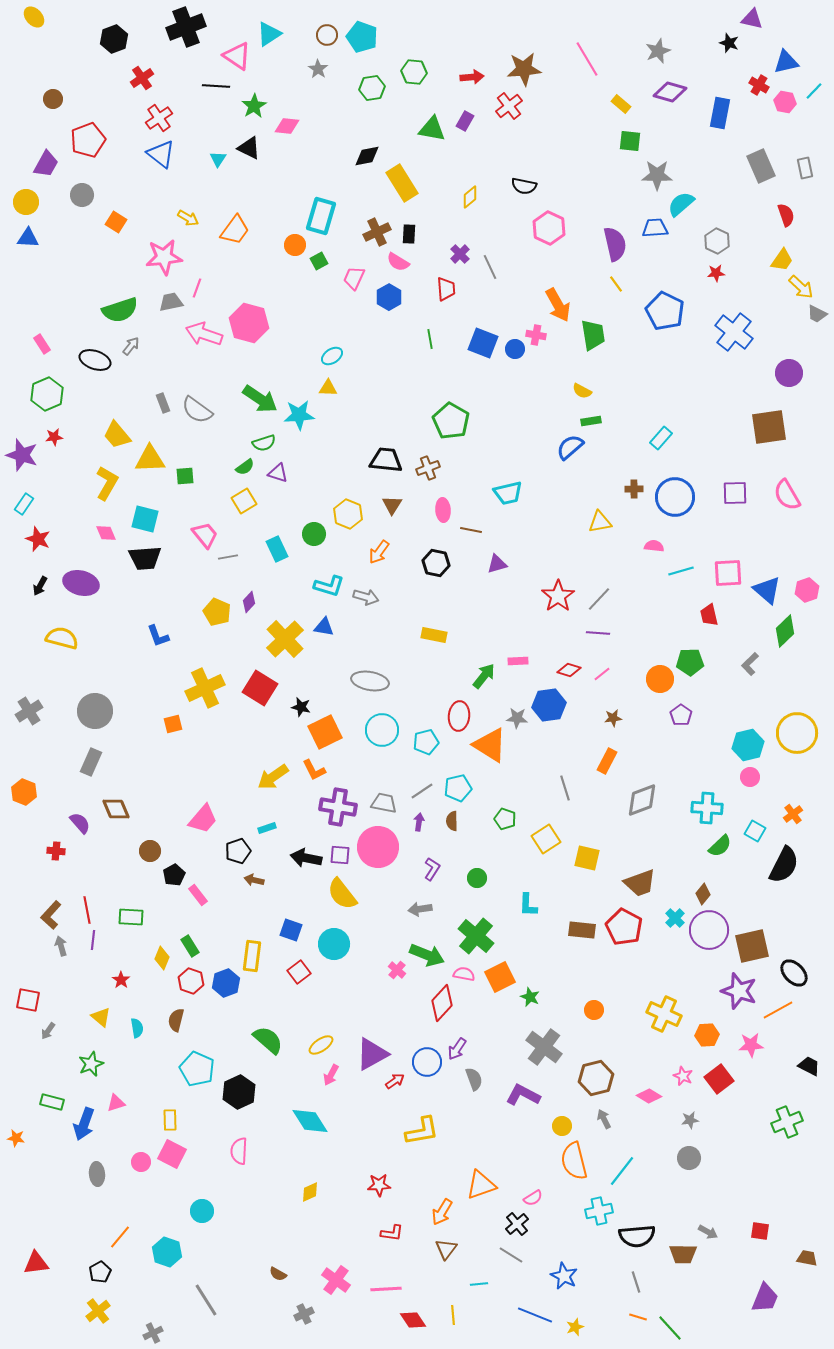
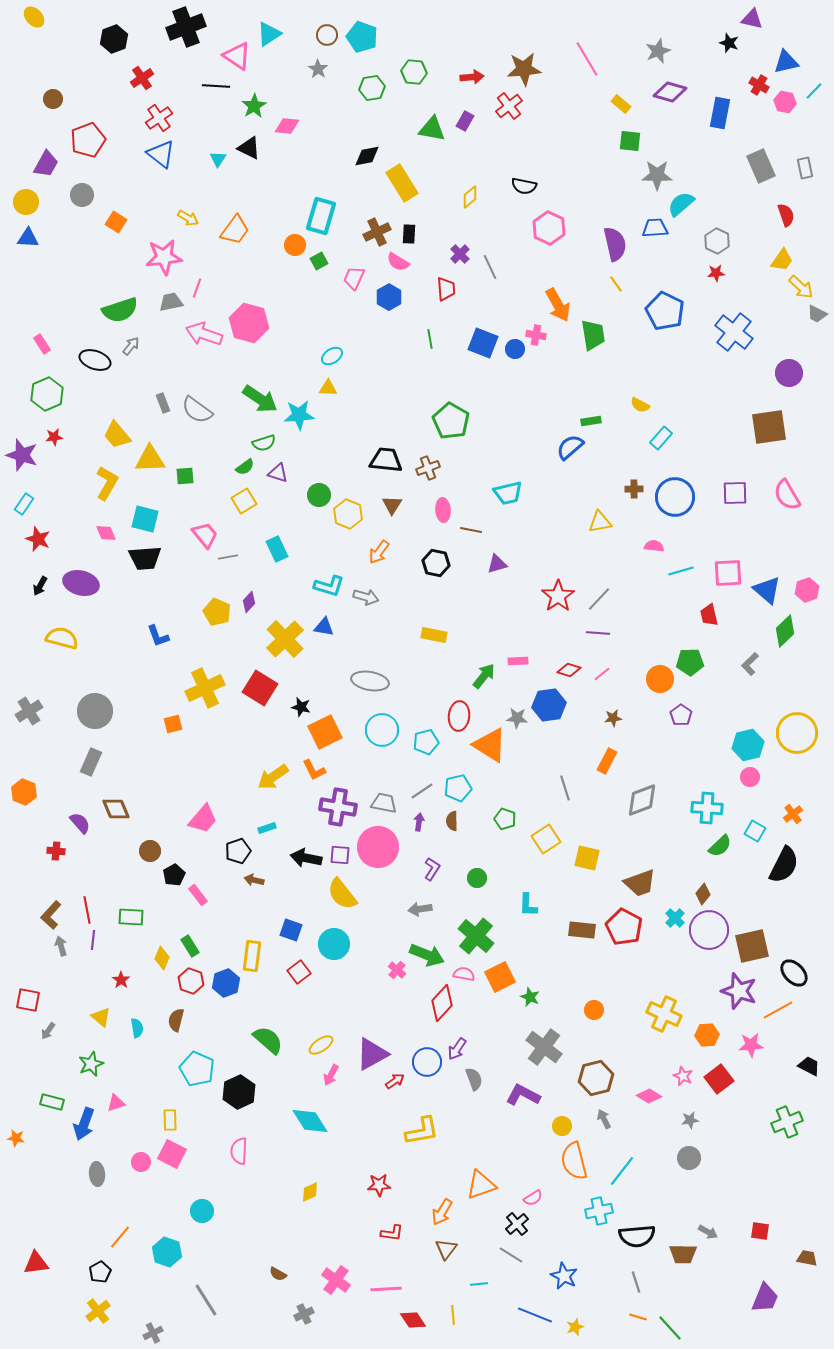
yellow semicircle at (582, 391): moved 58 px right, 14 px down
green circle at (314, 534): moved 5 px right, 39 px up
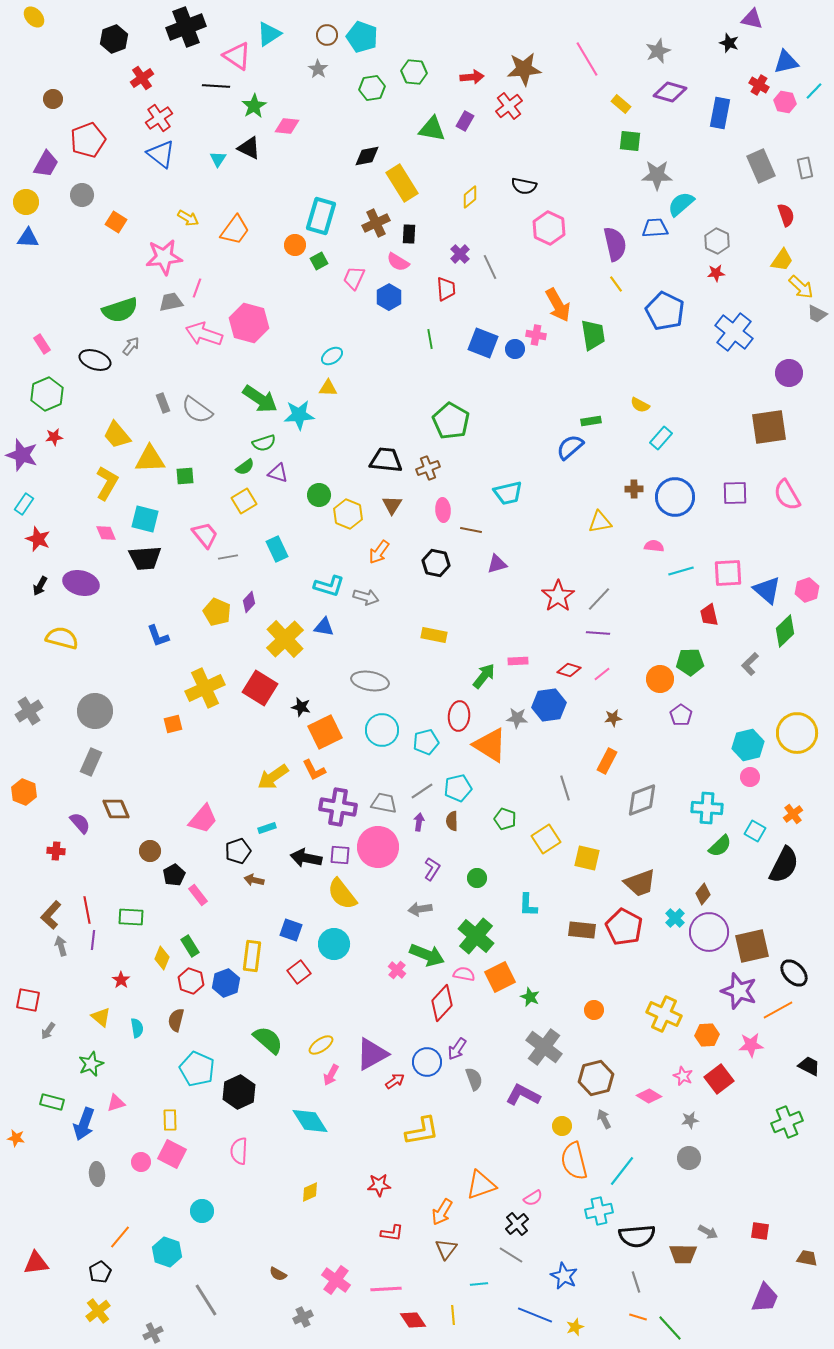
brown cross at (377, 232): moved 1 px left, 9 px up
purple circle at (709, 930): moved 2 px down
gray cross at (304, 1314): moved 1 px left, 3 px down
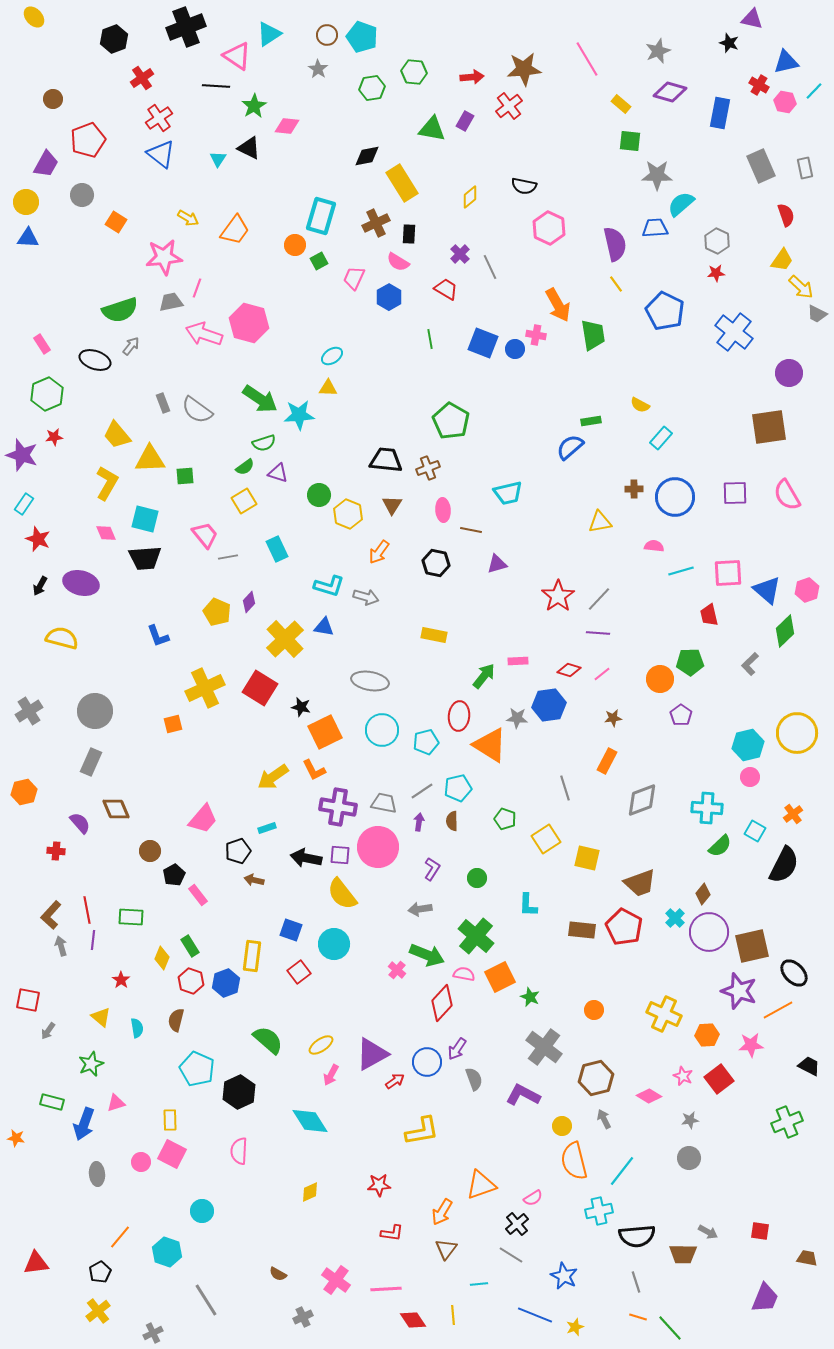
red trapezoid at (446, 289): rotated 55 degrees counterclockwise
orange hexagon at (24, 792): rotated 25 degrees clockwise
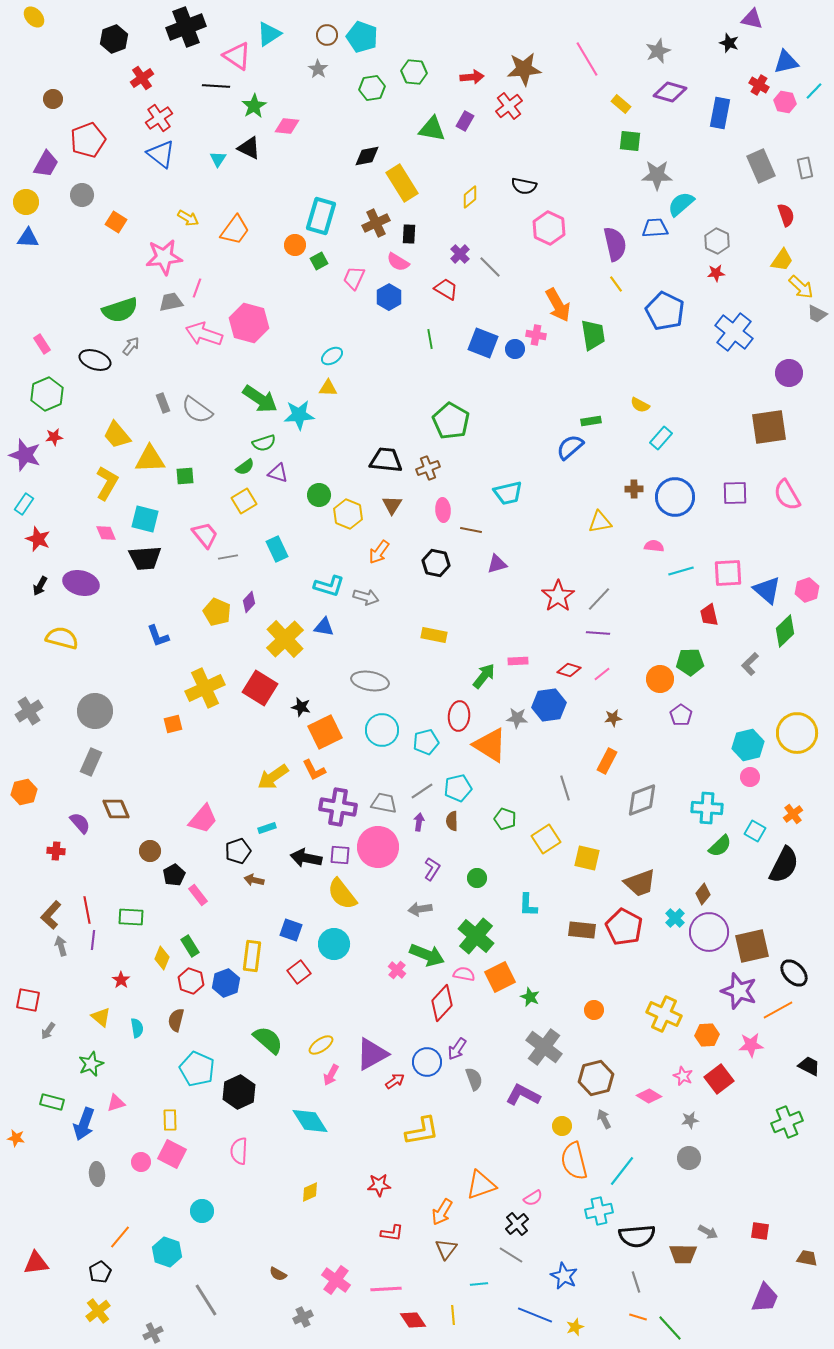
gray line at (490, 267): rotated 20 degrees counterclockwise
purple star at (22, 455): moved 3 px right
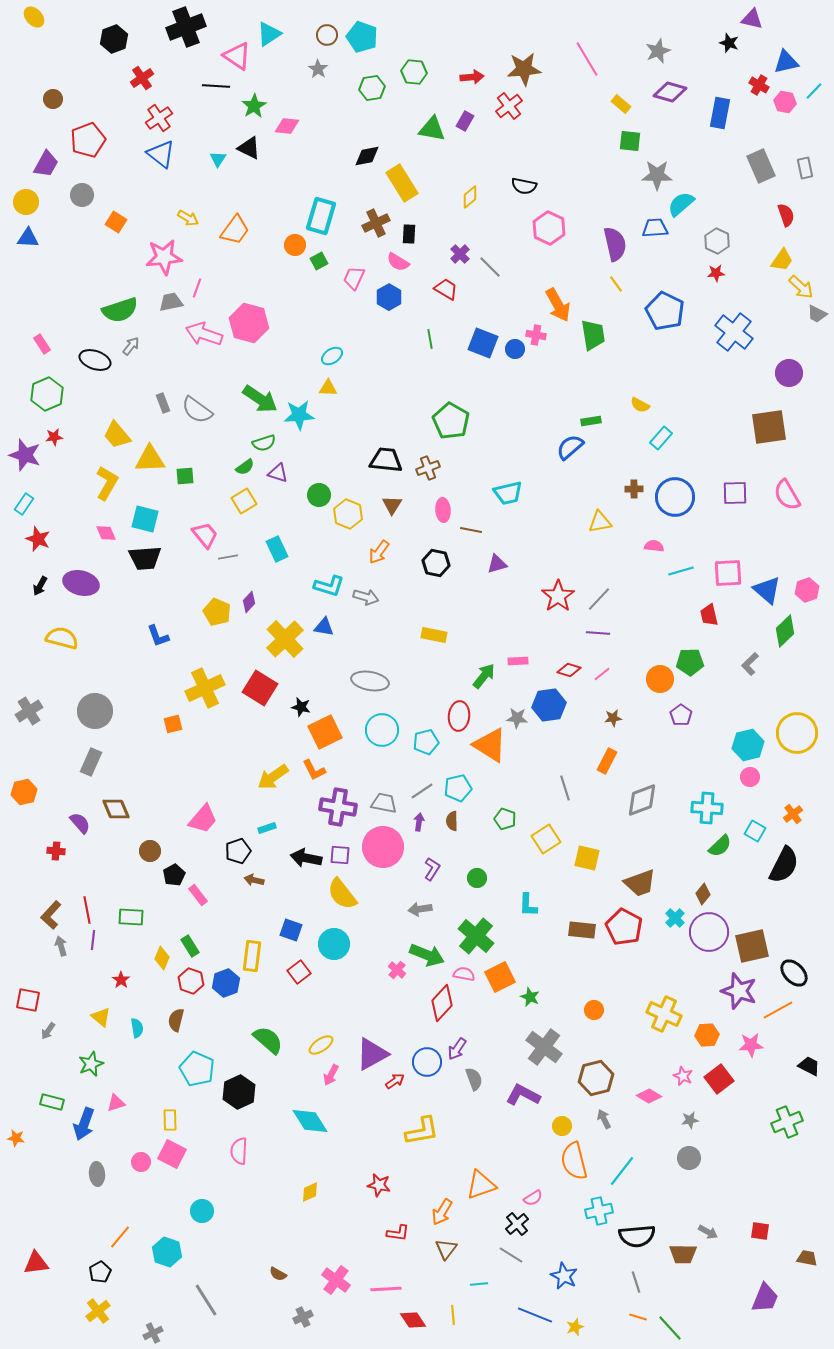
pink circle at (378, 847): moved 5 px right
red star at (379, 1185): rotated 15 degrees clockwise
red L-shape at (392, 1233): moved 6 px right
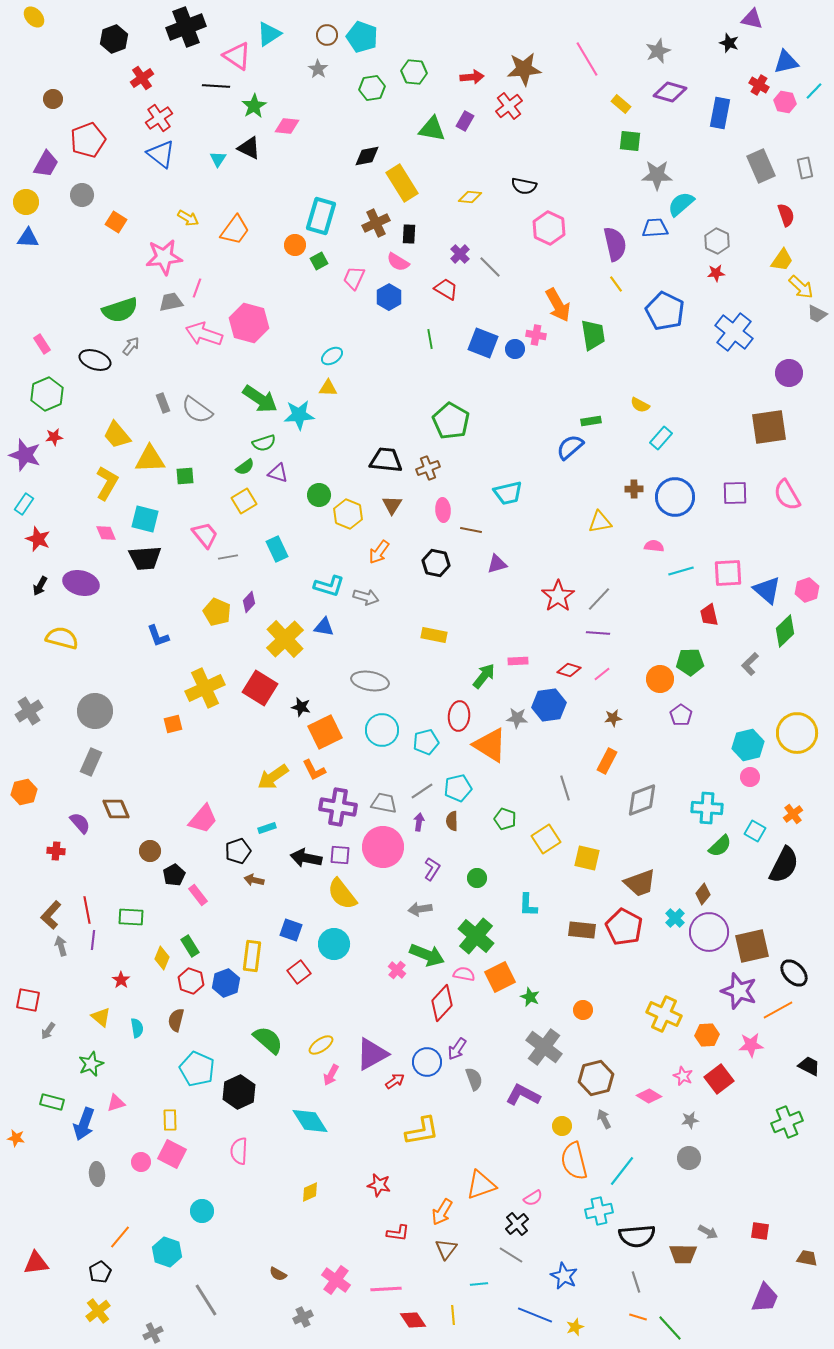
yellow diamond at (470, 197): rotated 45 degrees clockwise
orange circle at (594, 1010): moved 11 px left
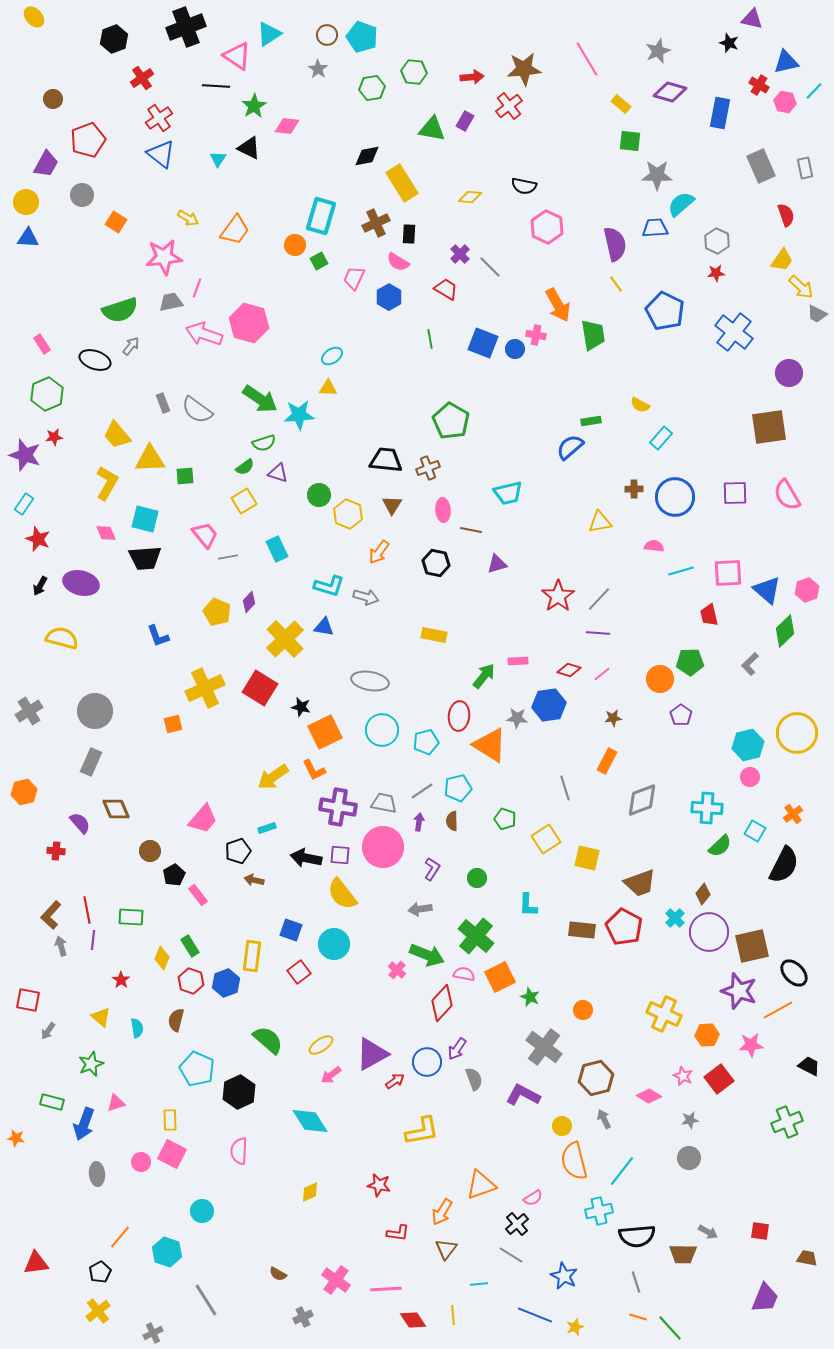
pink hexagon at (549, 228): moved 2 px left, 1 px up
pink arrow at (331, 1075): rotated 25 degrees clockwise
